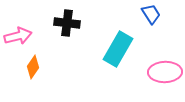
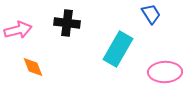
pink arrow: moved 6 px up
orange diamond: rotated 55 degrees counterclockwise
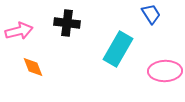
pink arrow: moved 1 px right, 1 px down
pink ellipse: moved 1 px up
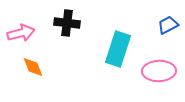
blue trapezoid: moved 17 px right, 11 px down; rotated 85 degrees counterclockwise
pink arrow: moved 2 px right, 2 px down
cyan rectangle: rotated 12 degrees counterclockwise
pink ellipse: moved 6 px left
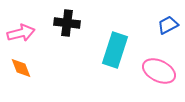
cyan rectangle: moved 3 px left, 1 px down
orange diamond: moved 12 px left, 1 px down
pink ellipse: rotated 28 degrees clockwise
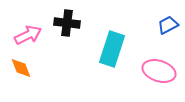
pink arrow: moved 7 px right, 2 px down; rotated 12 degrees counterclockwise
cyan rectangle: moved 3 px left, 1 px up
pink ellipse: rotated 8 degrees counterclockwise
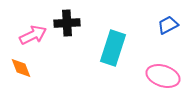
black cross: rotated 10 degrees counterclockwise
pink arrow: moved 5 px right
cyan rectangle: moved 1 px right, 1 px up
pink ellipse: moved 4 px right, 5 px down
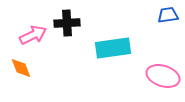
blue trapezoid: moved 10 px up; rotated 20 degrees clockwise
cyan rectangle: rotated 64 degrees clockwise
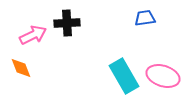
blue trapezoid: moved 23 px left, 3 px down
cyan rectangle: moved 11 px right, 28 px down; rotated 68 degrees clockwise
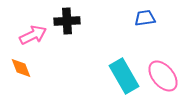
black cross: moved 2 px up
pink ellipse: rotated 32 degrees clockwise
